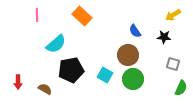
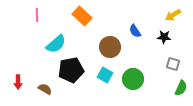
brown circle: moved 18 px left, 8 px up
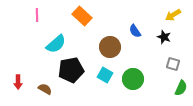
black star: rotated 16 degrees clockwise
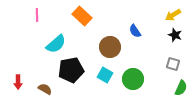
black star: moved 11 px right, 2 px up
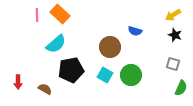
orange rectangle: moved 22 px left, 2 px up
blue semicircle: rotated 40 degrees counterclockwise
green circle: moved 2 px left, 4 px up
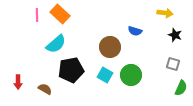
yellow arrow: moved 8 px left, 2 px up; rotated 140 degrees counterclockwise
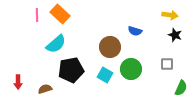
yellow arrow: moved 5 px right, 2 px down
gray square: moved 6 px left; rotated 16 degrees counterclockwise
green circle: moved 6 px up
brown semicircle: rotated 48 degrees counterclockwise
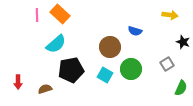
black star: moved 8 px right, 7 px down
gray square: rotated 32 degrees counterclockwise
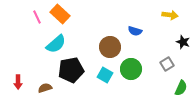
pink line: moved 2 px down; rotated 24 degrees counterclockwise
brown semicircle: moved 1 px up
